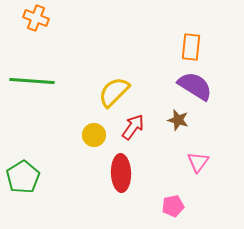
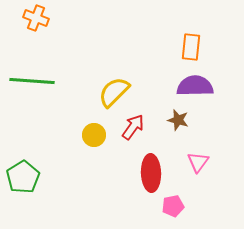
purple semicircle: rotated 33 degrees counterclockwise
red ellipse: moved 30 px right
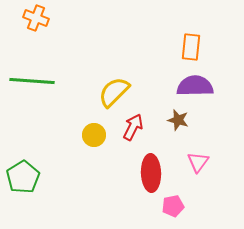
red arrow: rotated 8 degrees counterclockwise
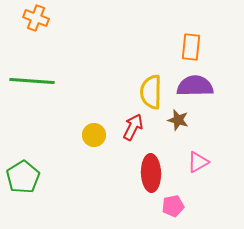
yellow semicircle: moved 37 px right; rotated 44 degrees counterclockwise
pink triangle: rotated 25 degrees clockwise
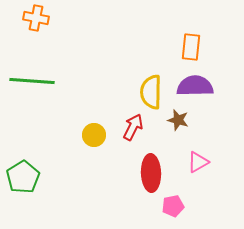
orange cross: rotated 10 degrees counterclockwise
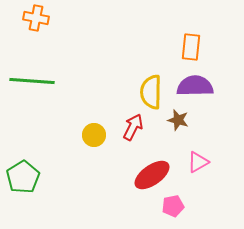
red ellipse: moved 1 px right, 2 px down; rotated 57 degrees clockwise
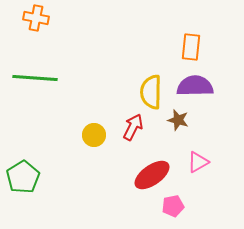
green line: moved 3 px right, 3 px up
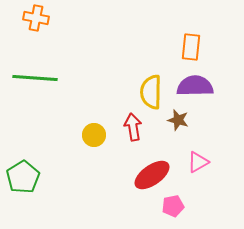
red arrow: rotated 36 degrees counterclockwise
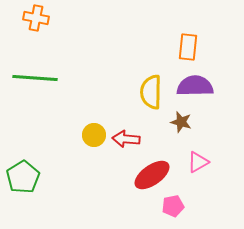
orange rectangle: moved 3 px left
brown star: moved 3 px right, 2 px down
red arrow: moved 7 px left, 12 px down; rotated 76 degrees counterclockwise
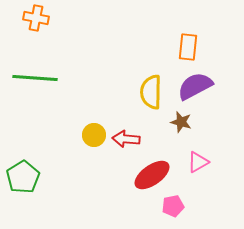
purple semicircle: rotated 27 degrees counterclockwise
